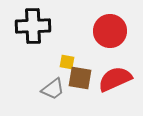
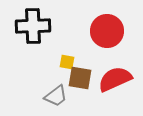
red circle: moved 3 px left
gray trapezoid: moved 3 px right, 7 px down
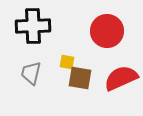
red semicircle: moved 6 px right, 1 px up
gray trapezoid: moved 25 px left, 23 px up; rotated 140 degrees clockwise
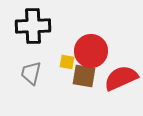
red circle: moved 16 px left, 20 px down
brown square: moved 4 px right, 2 px up
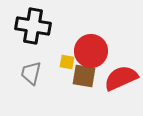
black cross: rotated 12 degrees clockwise
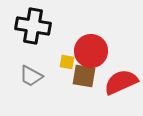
gray trapezoid: moved 3 px down; rotated 75 degrees counterclockwise
red semicircle: moved 4 px down
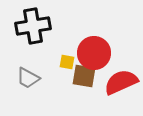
black cross: rotated 20 degrees counterclockwise
red circle: moved 3 px right, 2 px down
gray trapezoid: moved 3 px left, 2 px down
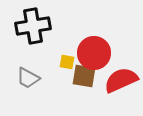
red semicircle: moved 2 px up
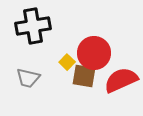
yellow square: rotated 35 degrees clockwise
gray trapezoid: rotated 15 degrees counterclockwise
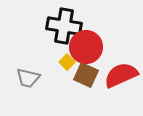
black cross: moved 31 px right; rotated 20 degrees clockwise
red circle: moved 8 px left, 6 px up
brown square: moved 2 px right, 1 px up; rotated 15 degrees clockwise
red semicircle: moved 5 px up
